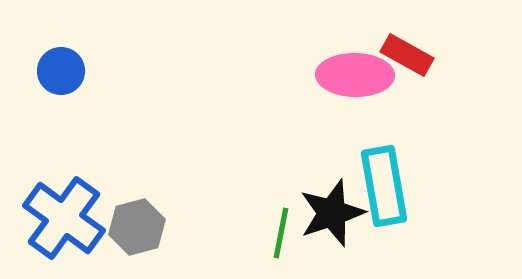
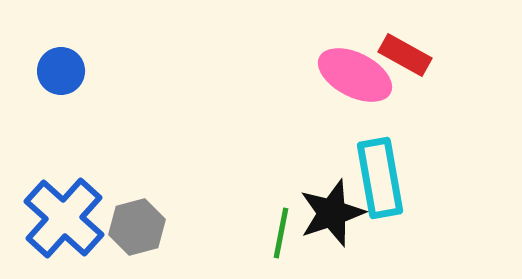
red rectangle: moved 2 px left
pink ellipse: rotated 26 degrees clockwise
cyan rectangle: moved 4 px left, 8 px up
blue cross: rotated 6 degrees clockwise
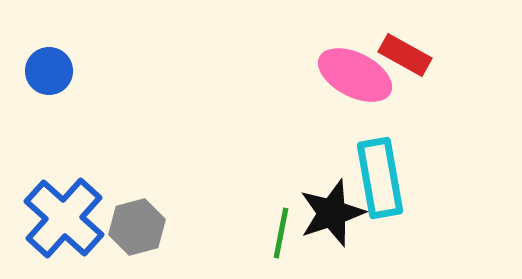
blue circle: moved 12 px left
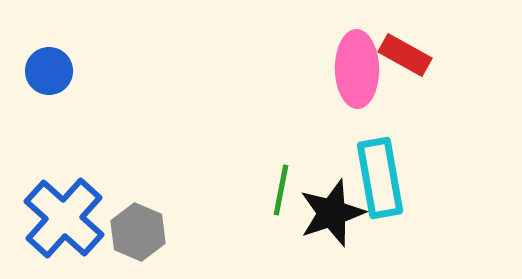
pink ellipse: moved 2 px right, 6 px up; rotated 62 degrees clockwise
gray hexagon: moved 1 px right, 5 px down; rotated 22 degrees counterclockwise
green line: moved 43 px up
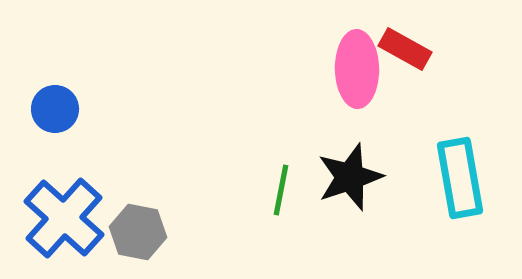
red rectangle: moved 6 px up
blue circle: moved 6 px right, 38 px down
cyan rectangle: moved 80 px right
black star: moved 18 px right, 36 px up
gray hexagon: rotated 12 degrees counterclockwise
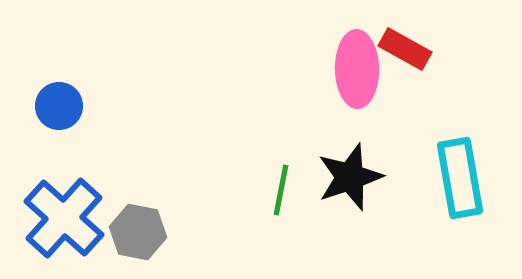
blue circle: moved 4 px right, 3 px up
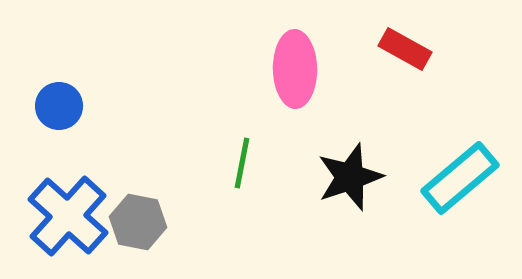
pink ellipse: moved 62 px left
cyan rectangle: rotated 60 degrees clockwise
green line: moved 39 px left, 27 px up
blue cross: moved 4 px right, 2 px up
gray hexagon: moved 10 px up
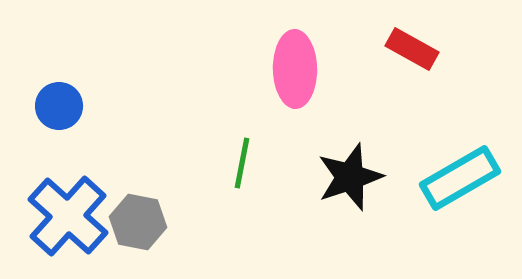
red rectangle: moved 7 px right
cyan rectangle: rotated 10 degrees clockwise
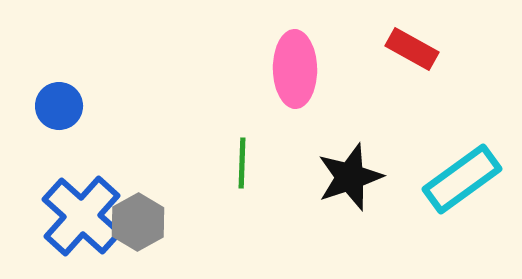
green line: rotated 9 degrees counterclockwise
cyan rectangle: moved 2 px right, 1 px down; rotated 6 degrees counterclockwise
blue cross: moved 14 px right
gray hexagon: rotated 20 degrees clockwise
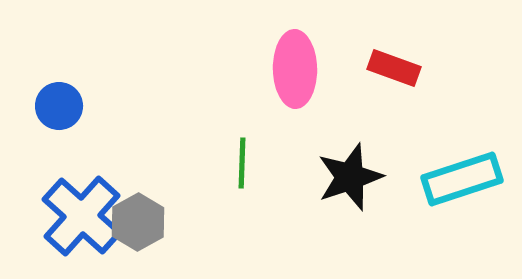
red rectangle: moved 18 px left, 19 px down; rotated 9 degrees counterclockwise
cyan rectangle: rotated 18 degrees clockwise
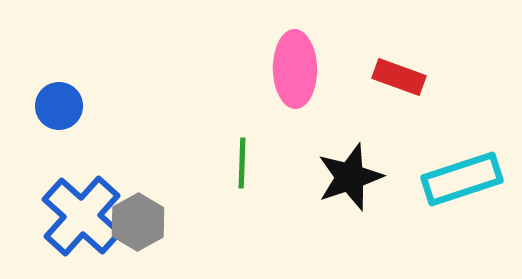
red rectangle: moved 5 px right, 9 px down
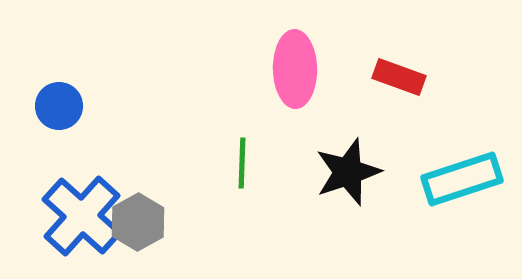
black star: moved 2 px left, 5 px up
